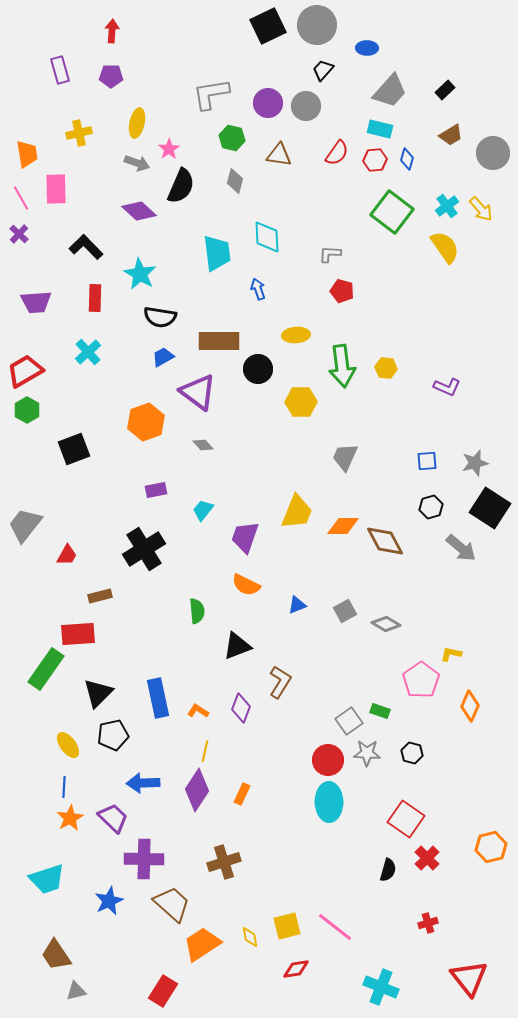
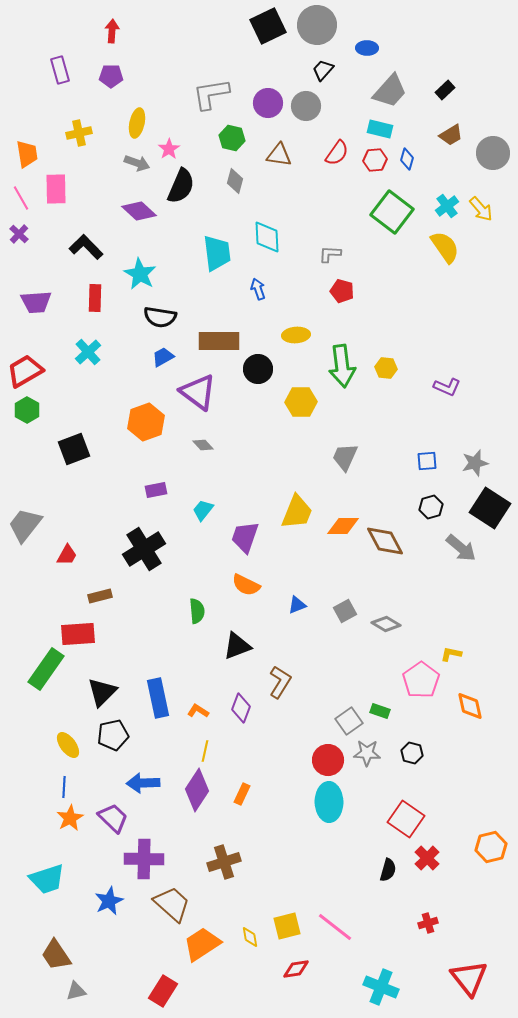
black triangle at (98, 693): moved 4 px right, 1 px up
orange diamond at (470, 706): rotated 36 degrees counterclockwise
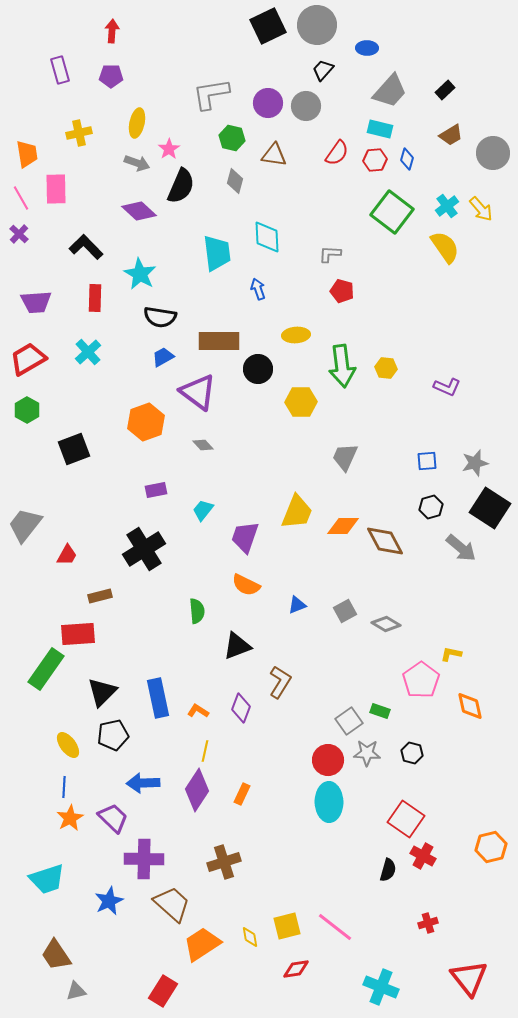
brown triangle at (279, 155): moved 5 px left
red trapezoid at (25, 371): moved 3 px right, 12 px up
red cross at (427, 858): moved 4 px left, 2 px up; rotated 15 degrees counterclockwise
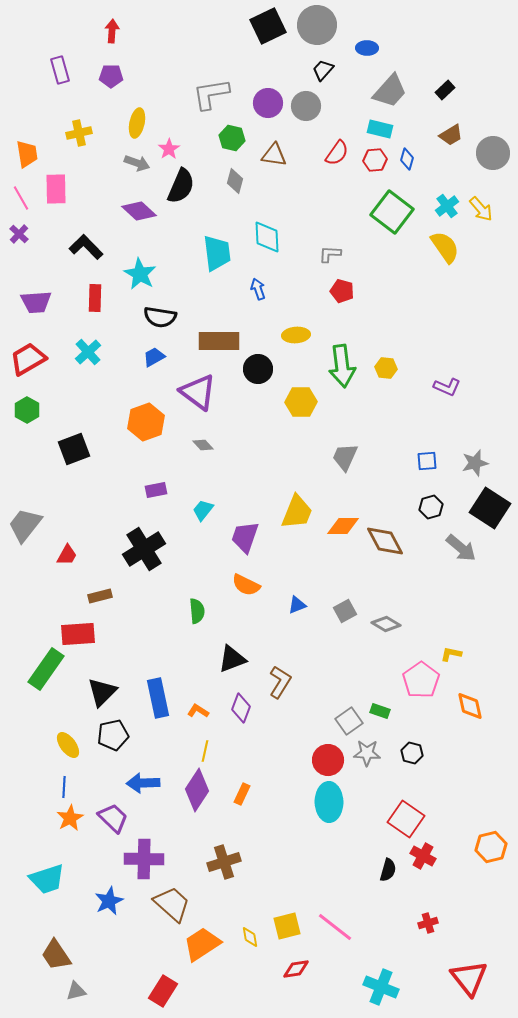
blue trapezoid at (163, 357): moved 9 px left
black triangle at (237, 646): moved 5 px left, 13 px down
